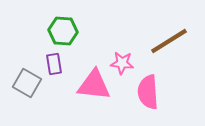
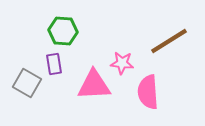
pink triangle: rotated 9 degrees counterclockwise
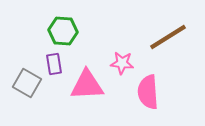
brown line: moved 1 px left, 4 px up
pink triangle: moved 7 px left
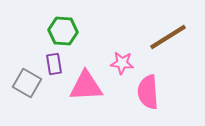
pink triangle: moved 1 px left, 1 px down
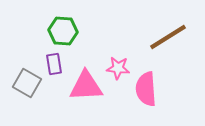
pink star: moved 4 px left, 5 px down
pink semicircle: moved 2 px left, 3 px up
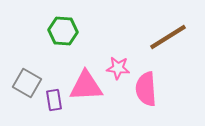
purple rectangle: moved 36 px down
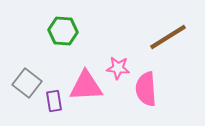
gray square: rotated 8 degrees clockwise
purple rectangle: moved 1 px down
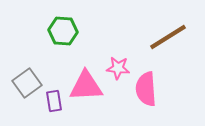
gray square: rotated 16 degrees clockwise
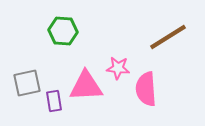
gray square: rotated 24 degrees clockwise
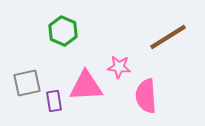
green hexagon: rotated 20 degrees clockwise
pink star: moved 1 px right, 1 px up
pink semicircle: moved 7 px down
